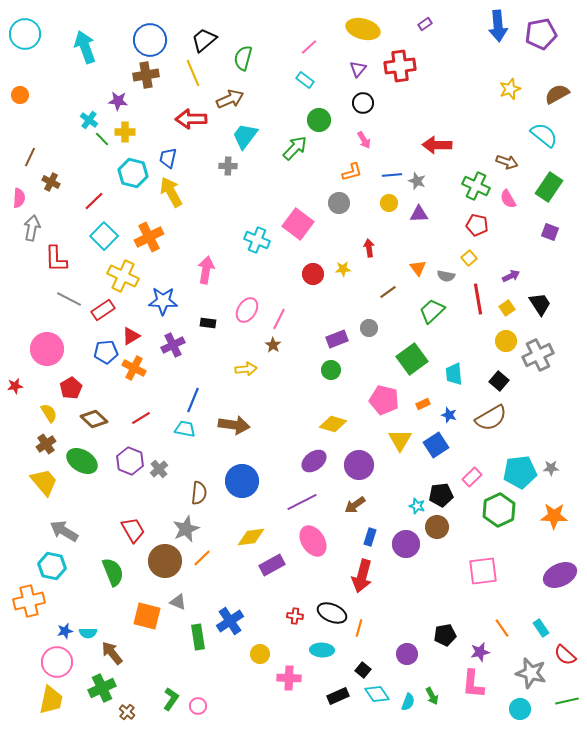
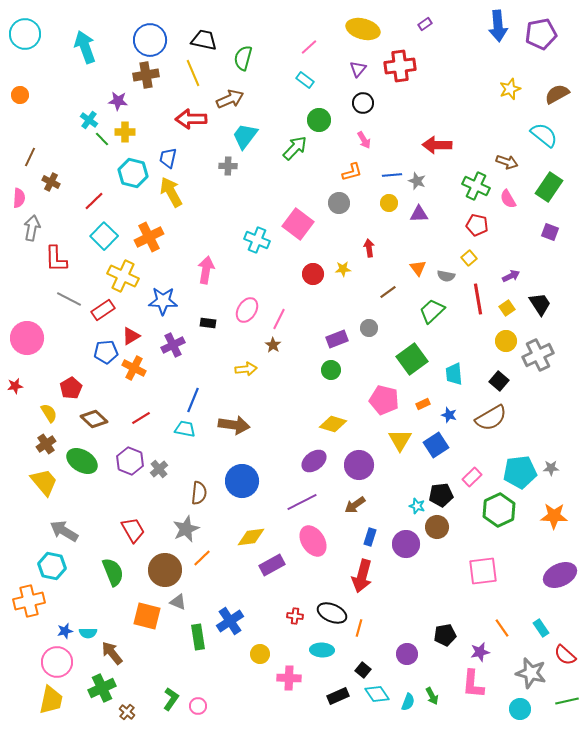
black trapezoid at (204, 40): rotated 52 degrees clockwise
pink circle at (47, 349): moved 20 px left, 11 px up
brown circle at (165, 561): moved 9 px down
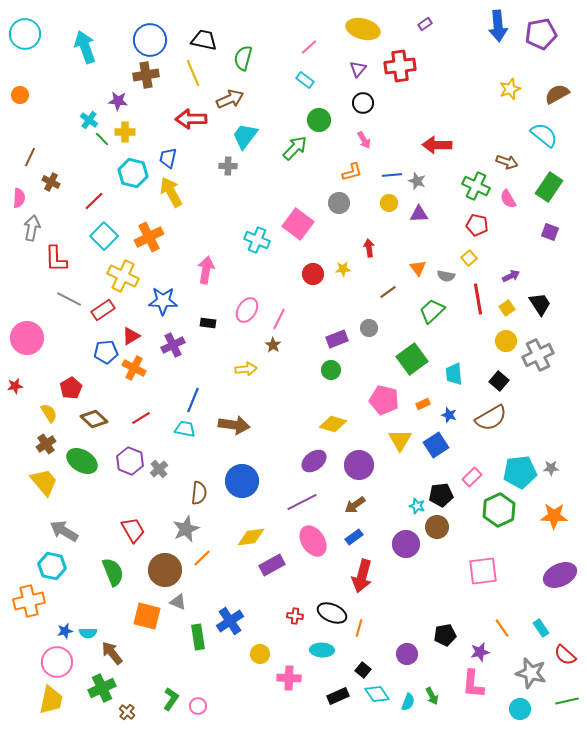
blue rectangle at (370, 537): moved 16 px left; rotated 36 degrees clockwise
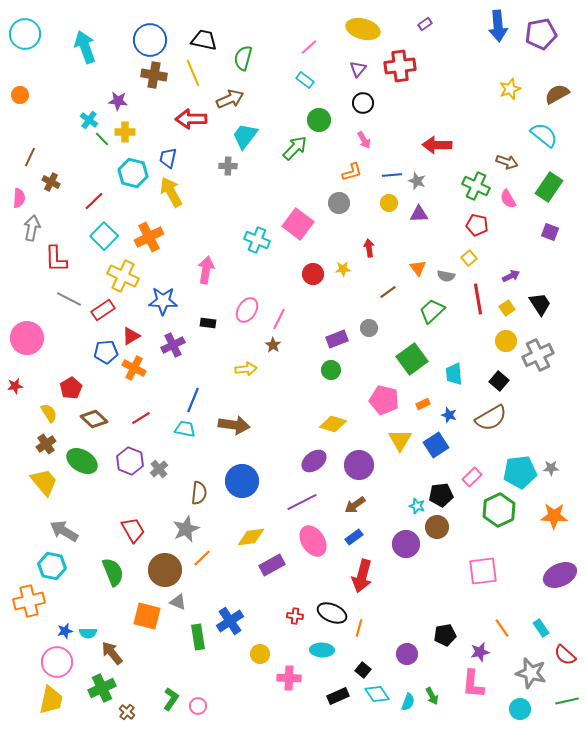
brown cross at (146, 75): moved 8 px right; rotated 20 degrees clockwise
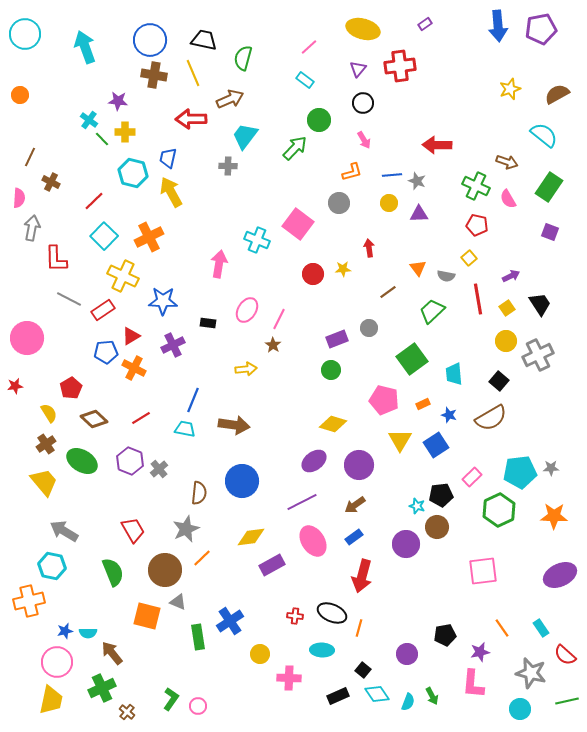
purple pentagon at (541, 34): moved 5 px up
pink arrow at (206, 270): moved 13 px right, 6 px up
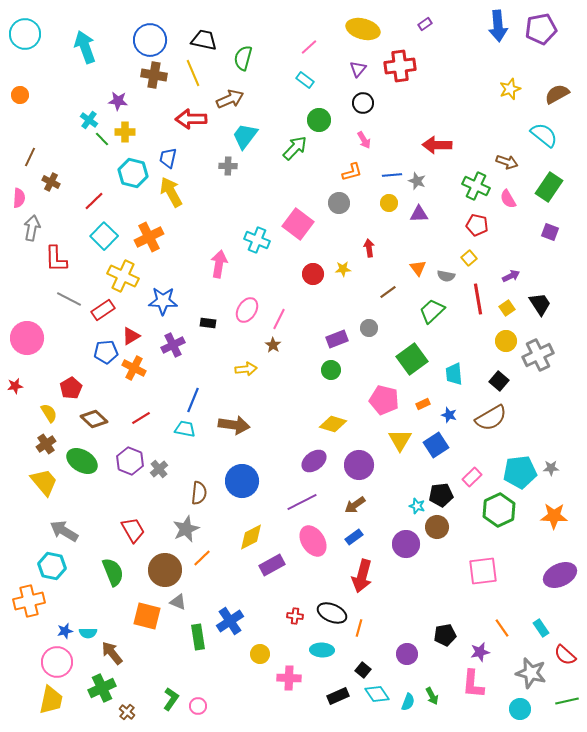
yellow diamond at (251, 537): rotated 20 degrees counterclockwise
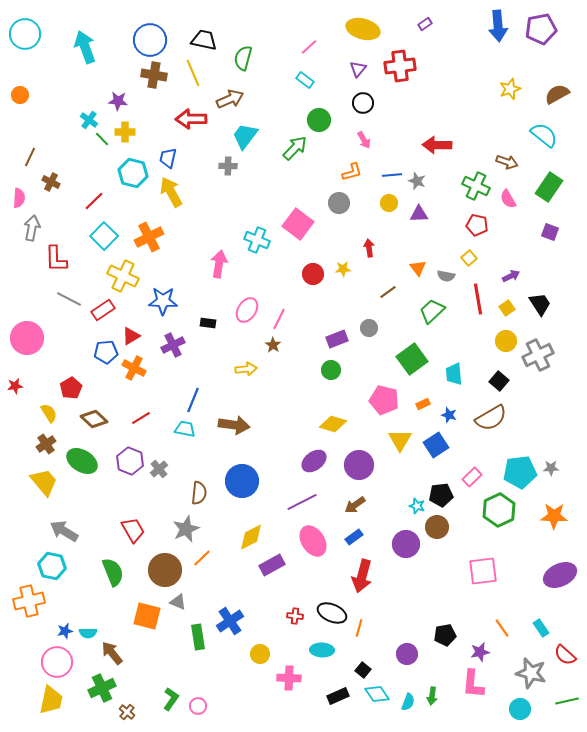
green arrow at (432, 696): rotated 36 degrees clockwise
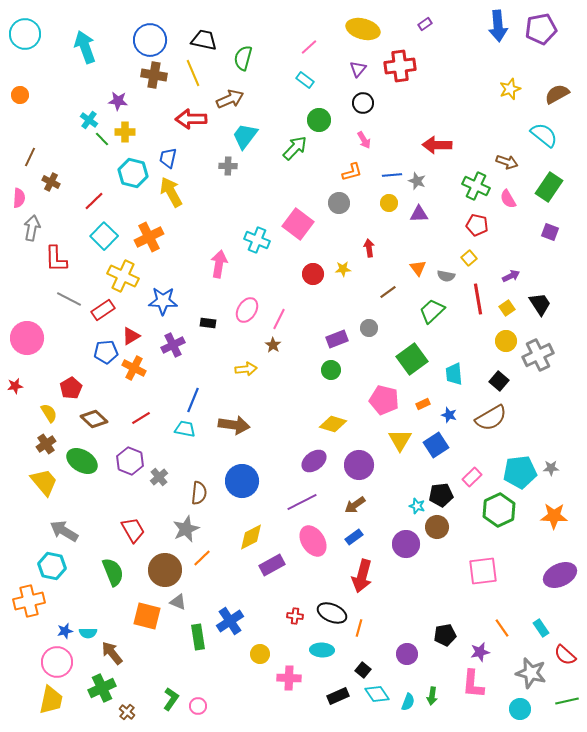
gray cross at (159, 469): moved 8 px down
